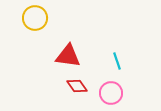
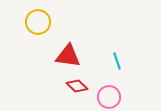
yellow circle: moved 3 px right, 4 px down
red diamond: rotated 10 degrees counterclockwise
pink circle: moved 2 px left, 4 px down
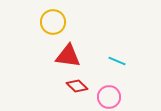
yellow circle: moved 15 px right
cyan line: rotated 48 degrees counterclockwise
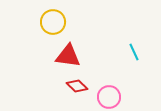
cyan line: moved 17 px right, 9 px up; rotated 42 degrees clockwise
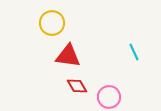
yellow circle: moved 1 px left, 1 px down
red diamond: rotated 15 degrees clockwise
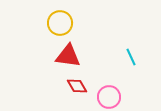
yellow circle: moved 8 px right
cyan line: moved 3 px left, 5 px down
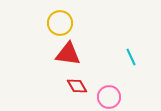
red triangle: moved 2 px up
